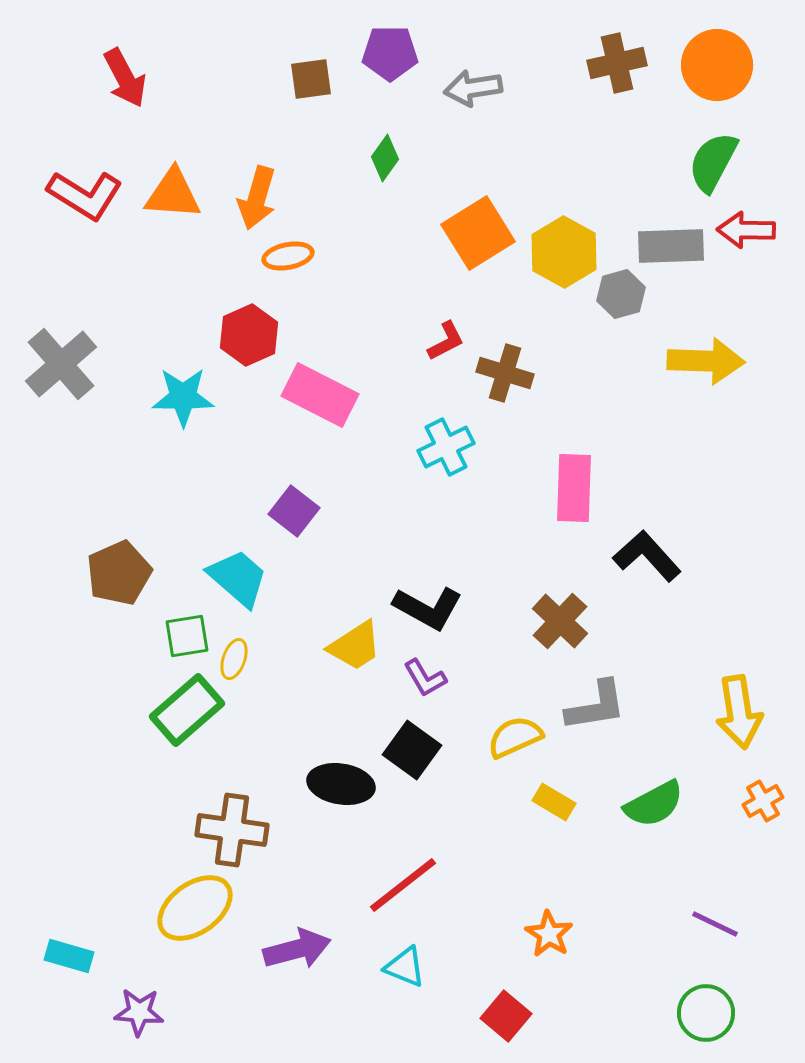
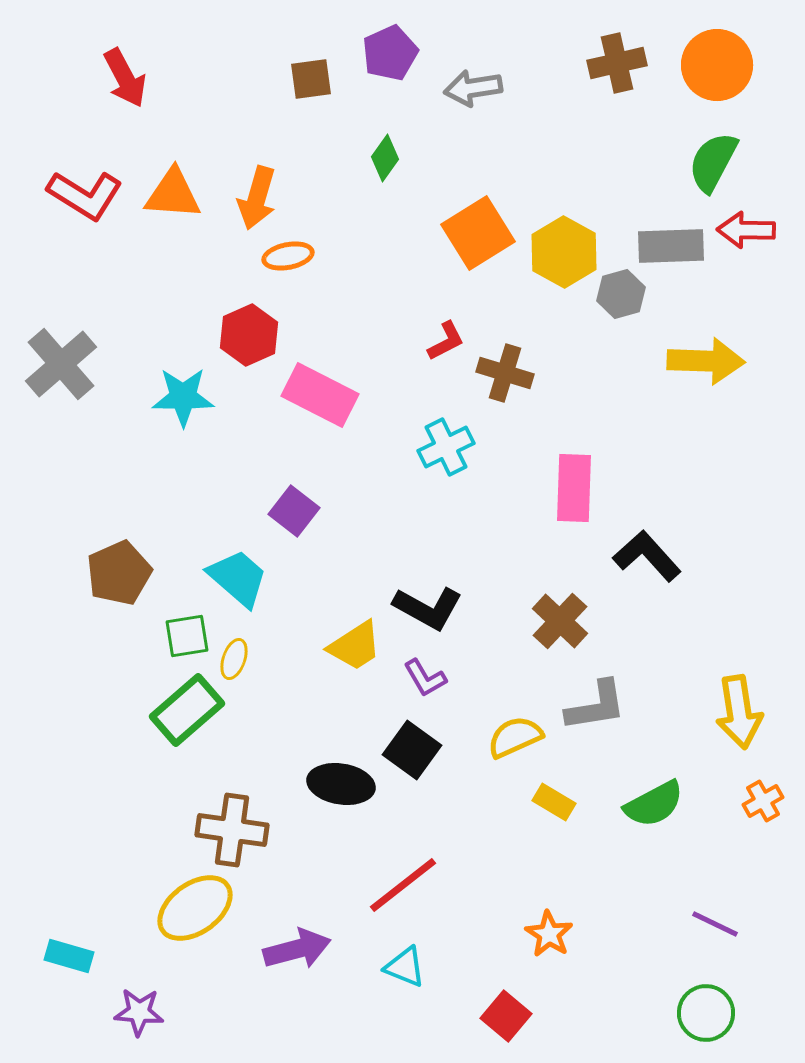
purple pentagon at (390, 53): rotated 24 degrees counterclockwise
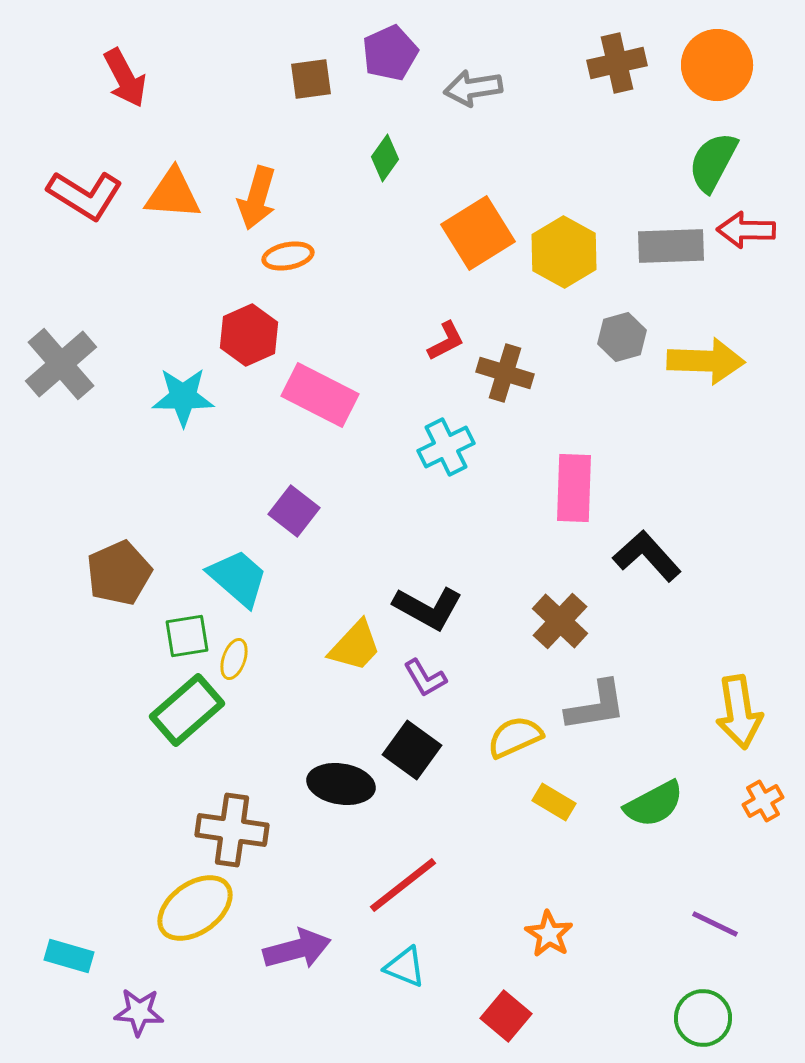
gray hexagon at (621, 294): moved 1 px right, 43 px down
yellow trapezoid at (355, 646): rotated 14 degrees counterclockwise
green circle at (706, 1013): moved 3 px left, 5 px down
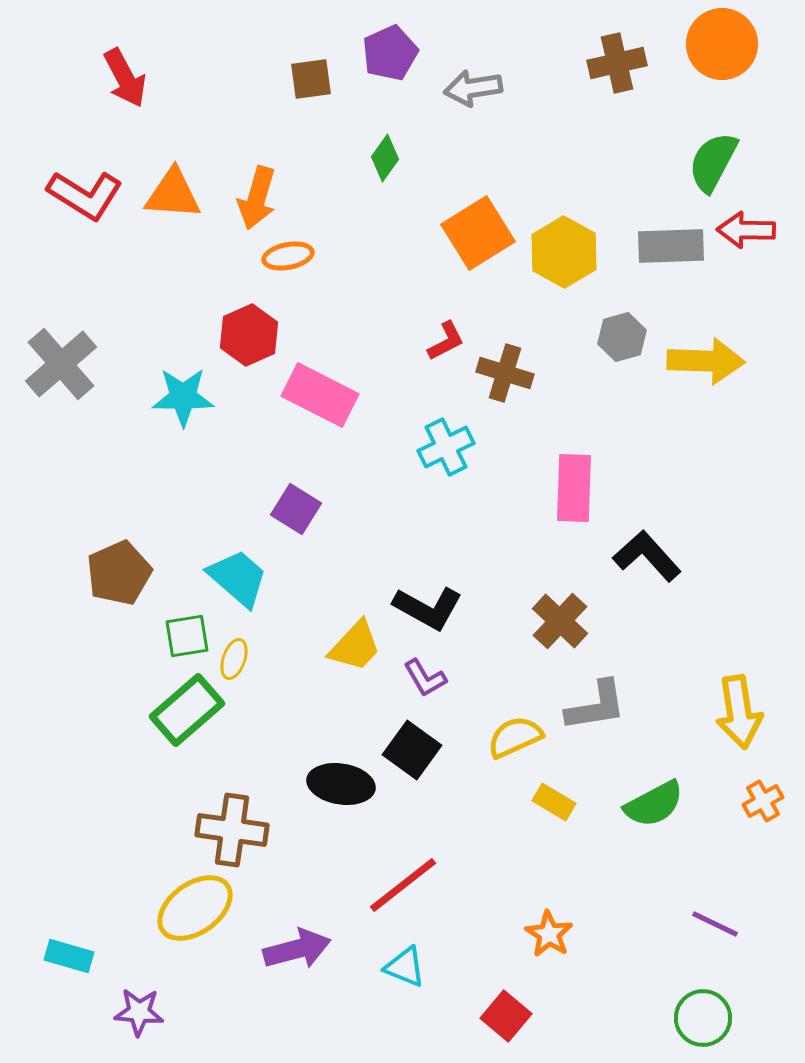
orange circle at (717, 65): moved 5 px right, 21 px up
purple square at (294, 511): moved 2 px right, 2 px up; rotated 6 degrees counterclockwise
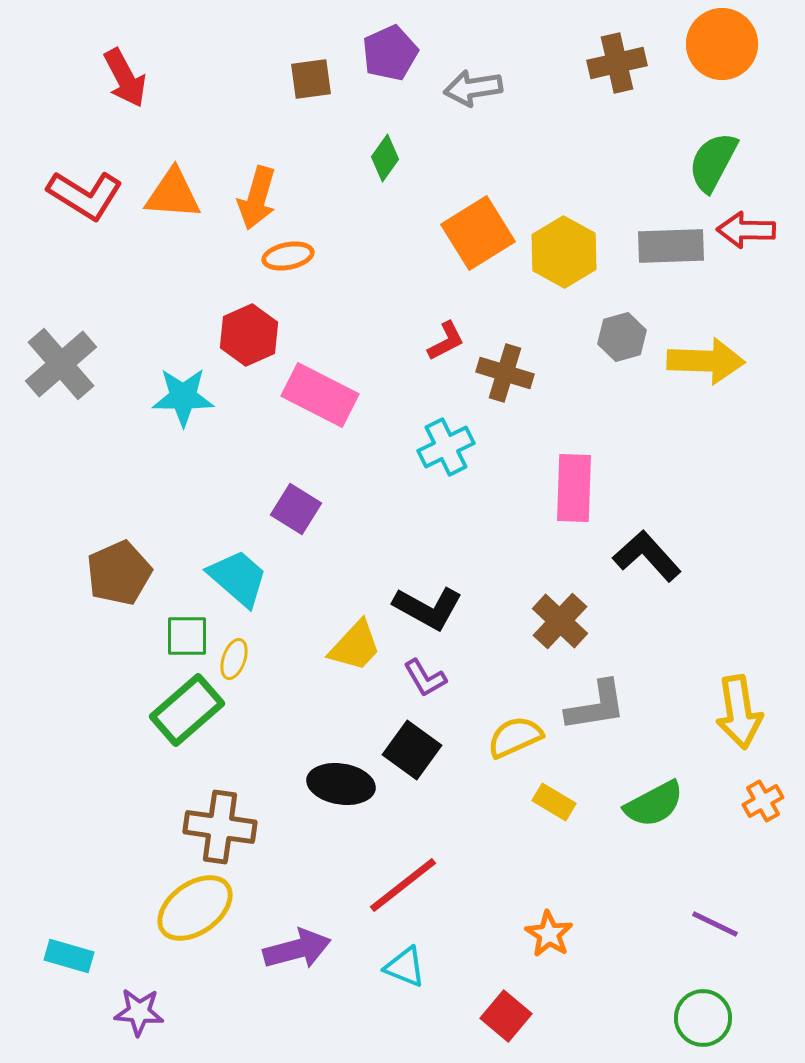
green square at (187, 636): rotated 9 degrees clockwise
brown cross at (232, 830): moved 12 px left, 3 px up
